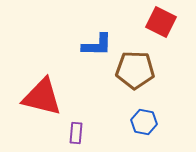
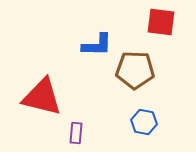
red square: rotated 20 degrees counterclockwise
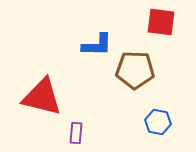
blue hexagon: moved 14 px right
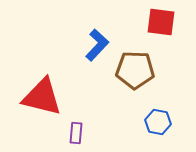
blue L-shape: rotated 48 degrees counterclockwise
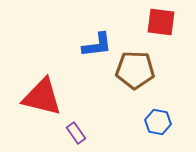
blue L-shape: rotated 40 degrees clockwise
purple rectangle: rotated 40 degrees counterclockwise
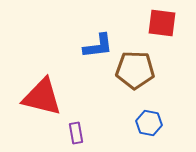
red square: moved 1 px right, 1 px down
blue L-shape: moved 1 px right, 1 px down
blue hexagon: moved 9 px left, 1 px down
purple rectangle: rotated 25 degrees clockwise
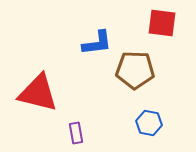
blue L-shape: moved 1 px left, 3 px up
red triangle: moved 4 px left, 4 px up
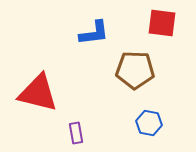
blue L-shape: moved 3 px left, 10 px up
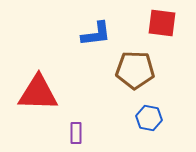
blue L-shape: moved 2 px right, 1 px down
red triangle: rotated 12 degrees counterclockwise
blue hexagon: moved 5 px up
purple rectangle: rotated 10 degrees clockwise
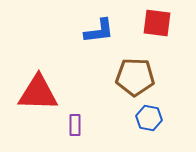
red square: moved 5 px left
blue L-shape: moved 3 px right, 3 px up
brown pentagon: moved 7 px down
purple rectangle: moved 1 px left, 8 px up
